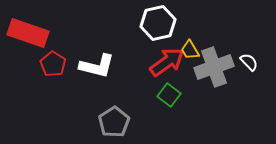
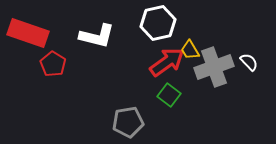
white L-shape: moved 30 px up
gray pentagon: moved 14 px right; rotated 24 degrees clockwise
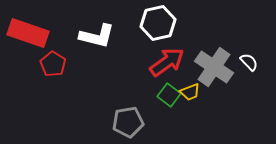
yellow trapezoid: moved 42 px down; rotated 80 degrees counterclockwise
gray cross: rotated 36 degrees counterclockwise
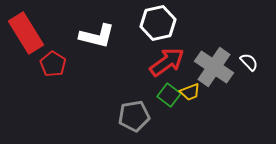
red rectangle: moved 2 px left; rotated 39 degrees clockwise
gray pentagon: moved 6 px right, 6 px up
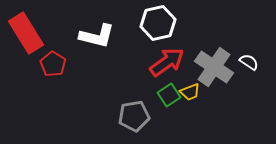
white semicircle: rotated 12 degrees counterclockwise
green square: rotated 20 degrees clockwise
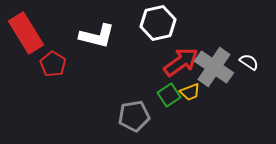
red arrow: moved 14 px right
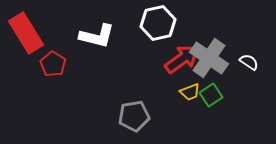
red arrow: moved 1 px right, 3 px up
gray cross: moved 5 px left, 9 px up
green square: moved 42 px right
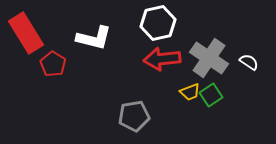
white L-shape: moved 3 px left, 2 px down
red arrow: moved 20 px left; rotated 150 degrees counterclockwise
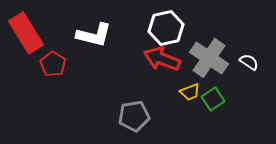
white hexagon: moved 8 px right, 5 px down
white L-shape: moved 3 px up
red arrow: rotated 27 degrees clockwise
green square: moved 2 px right, 4 px down
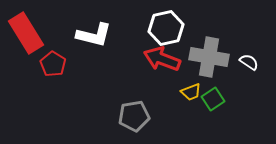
gray cross: moved 1 px up; rotated 24 degrees counterclockwise
yellow trapezoid: moved 1 px right
